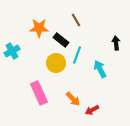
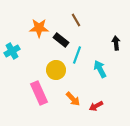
yellow circle: moved 7 px down
red arrow: moved 4 px right, 4 px up
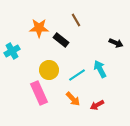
black arrow: rotated 120 degrees clockwise
cyan line: moved 20 px down; rotated 36 degrees clockwise
yellow circle: moved 7 px left
red arrow: moved 1 px right, 1 px up
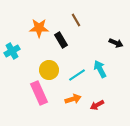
black rectangle: rotated 21 degrees clockwise
orange arrow: rotated 63 degrees counterclockwise
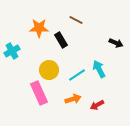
brown line: rotated 32 degrees counterclockwise
cyan arrow: moved 1 px left
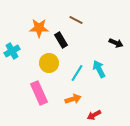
yellow circle: moved 7 px up
cyan line: moved 2 px up; rotated 24 degrees counterclockwise
red arrow: moved 3 px left, 10 px down
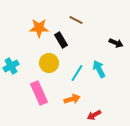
cyan cross: moved 1 px left, 15 px down
orange arrow: moved 1 px left
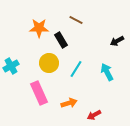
black arrow: moved 1 px right, 2 px up; rotated 128 degrees clockwise
cyan arrow: moved 8 px right, 3 px down
cyan line: moved 1 px left, 4 px up
orange arrow: moved 3 px left, 4 px down
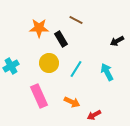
black rectangle: moved 1 px up
pink rectangle: moved 3 px down
orange arrow: moved 3 px right, 1 px up; rotated 42 degrees clockwise
